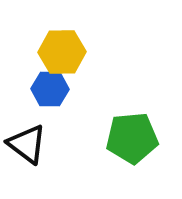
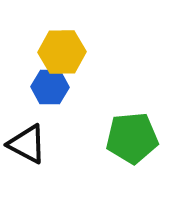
blue hexagon: moved 2 px up
black triangle: rotated 9 degrees counterclockwise
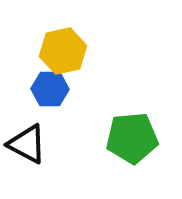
yellow hexagon: moved 1 px right, 1 px up; rotated 12 degrees counterclockwise
blue hexagon: moved 2 px down
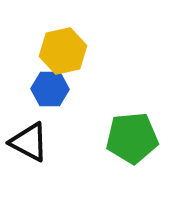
black triangle: moved 2 px right, 2 px up
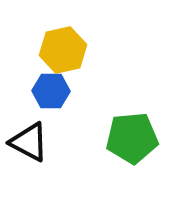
yellow hexagon: moved 1 px up
blue hexagon: moved 1 px right, 2 px down
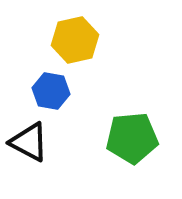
yellow hexagon: moved 12 px right, 10 px up
blue hexagon: rotated 9 degrees clockwise
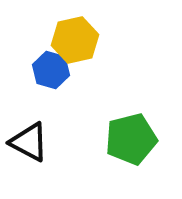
blue hexagon: moved 21 px up; rotated 6 degrees clockwise
green pentagon: moved 1 px left, 1 px down; rotated 9 degrees counterclockwise
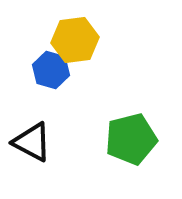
yellow hexagon: rotated 6 degrees clockwise
black triangle: moved 3 px right
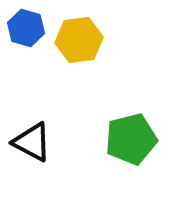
yellow hexagon: moved 4 px right
blue hexagon: moved 25 px left, 42 px up
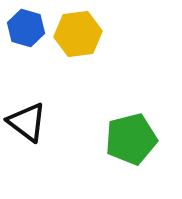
yellow hexagon: moved 1 px left, 6 px up
black triangle: moved 5 px left, 20 px up; rotated 9 degrees clockwise
